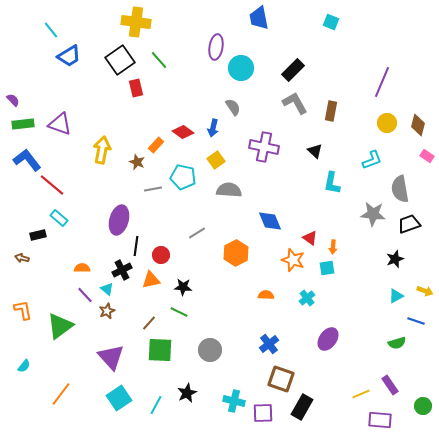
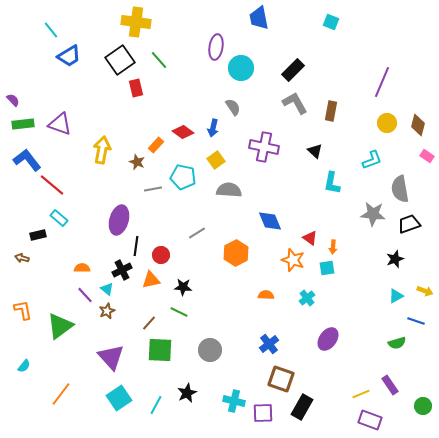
purple rectangle at (380, 420): moved 10 px left; rotated 15 degrees clockwise
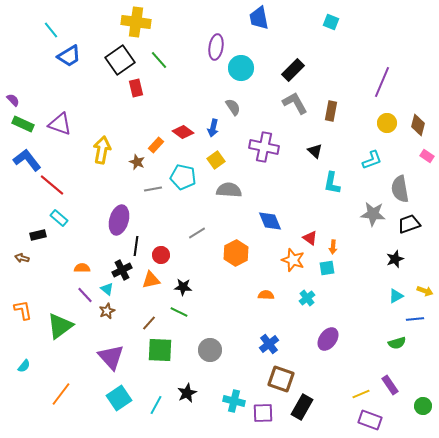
green rectangle at (23, 124): rotated 30 degrees clockwise
blue line at (416, 321): moved 1 px left, 2 px up; rotated 24 degrees counterclockwise
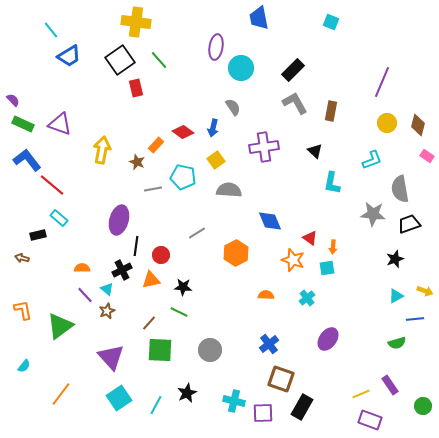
purple cross at (264, 147): rotated 20 degrees counterclockwise
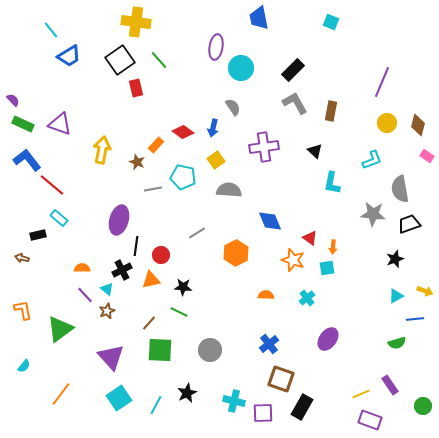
green triangle at (60, 326): moved 3 px down
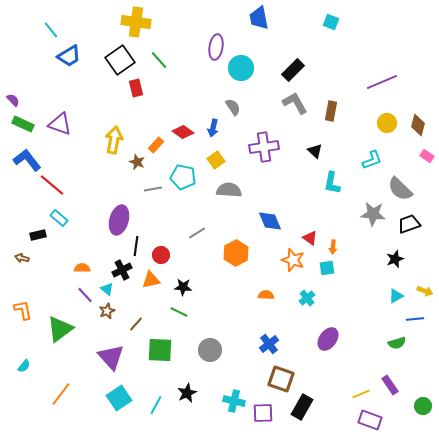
purple line at (382, 82): rotated 44 degrees clockwise
yellow arrow at (102, 150): moved 12 px right, 10 px up
gray semicircle at (400, 189): rotated 36 degrees counterclockwise
brown line at (149, 323): moved 13 px left, 1 px down
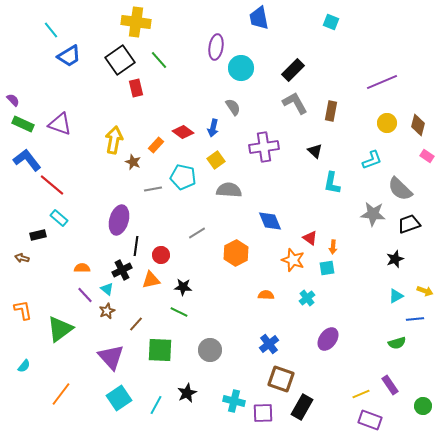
brown star at (137, 162): moved 4 px left
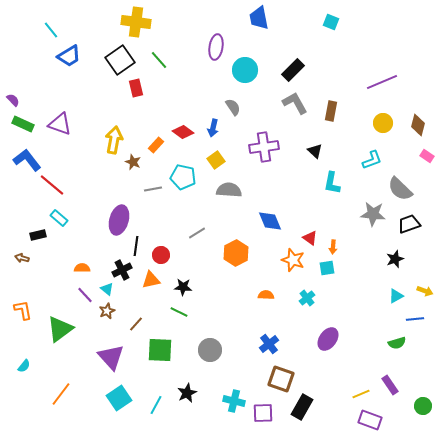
cyan circle at (241, 68): moved 4 px right, 2 px down
yellow circle at (387, 123): moved 4 px left
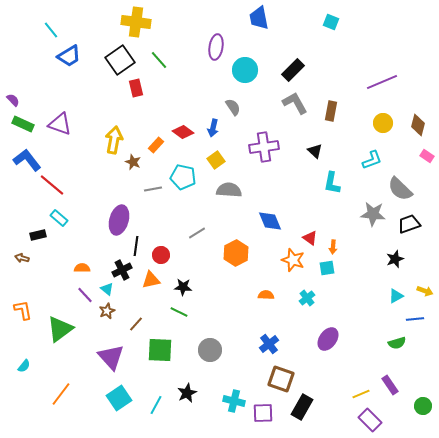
purple rectangle at (370, 420): rotated 25 degrees clockwise
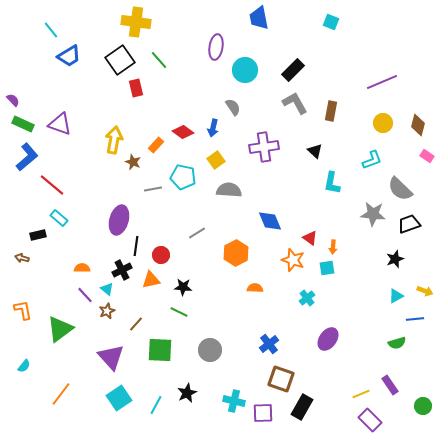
blue L-shape at (27, 160): moved 3 px up; rotated 88 degrees clockwise
orange semicircle at (266, 295): moved 11 px left, 7 px up
